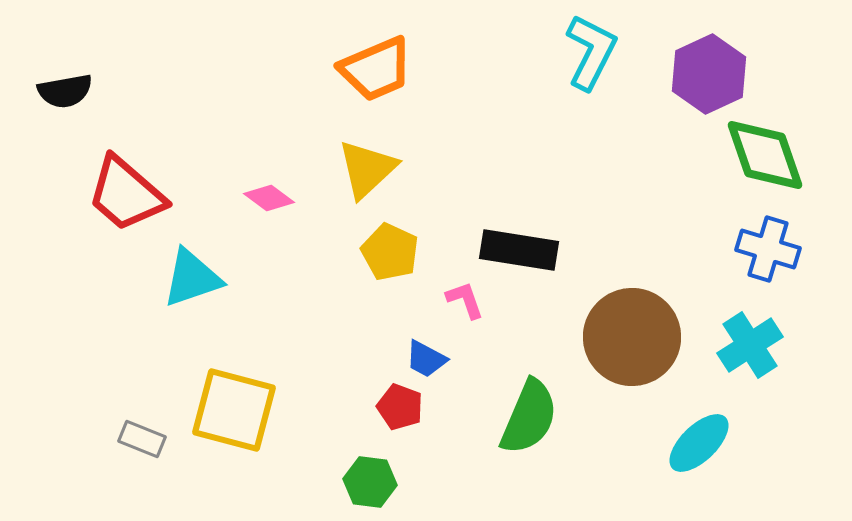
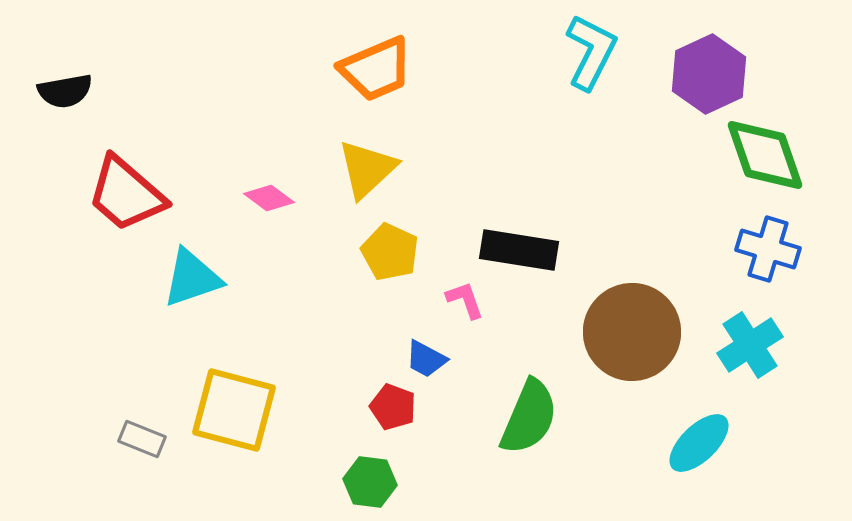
brown circle: moved 5 px up
red pentagon: moved 7 px left
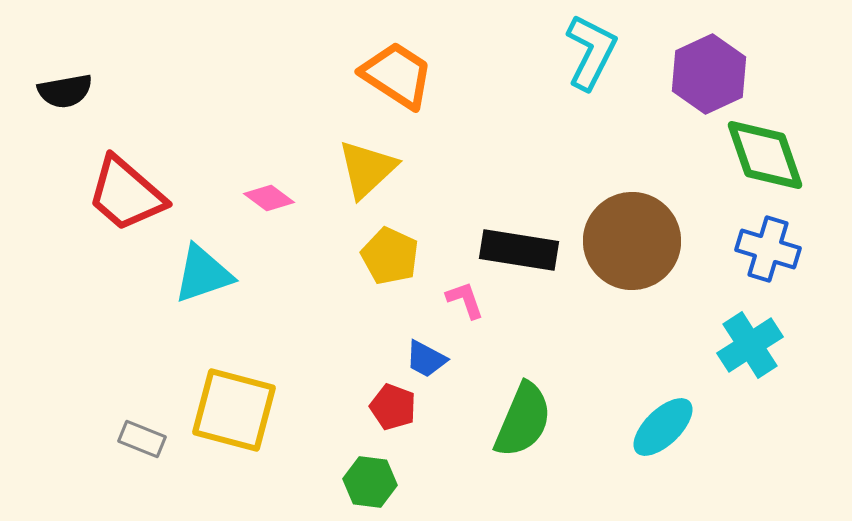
orange trapezoid: moved 21 px right, 6 px down; rotated 124 degrees counterclockwise
yellow pentagon: moved 4 px down
cyan triangle: moved 11 px right, 4 px up
brown circle: moved 91 px up
green semicircle: moved 6 px left, 3 px down
cyan ellipse: moved 36 px left, 16 px up
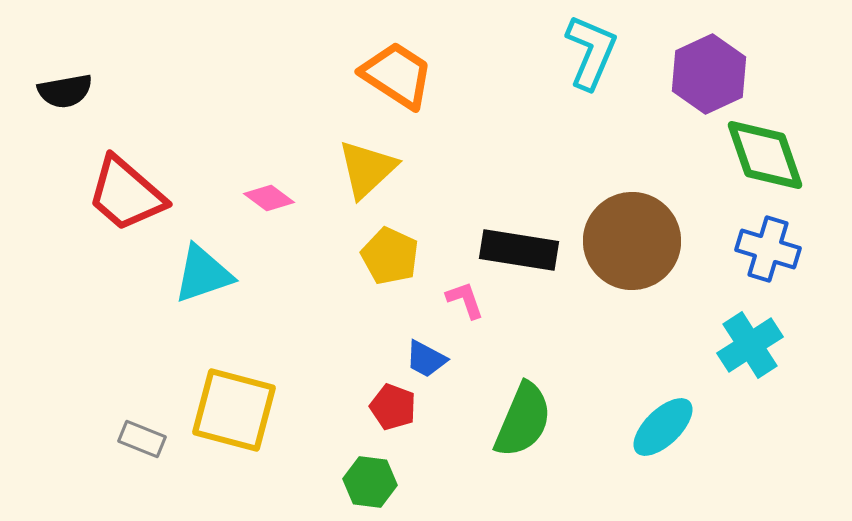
cyan L-shape: rotated 4 degrees counterclockwise
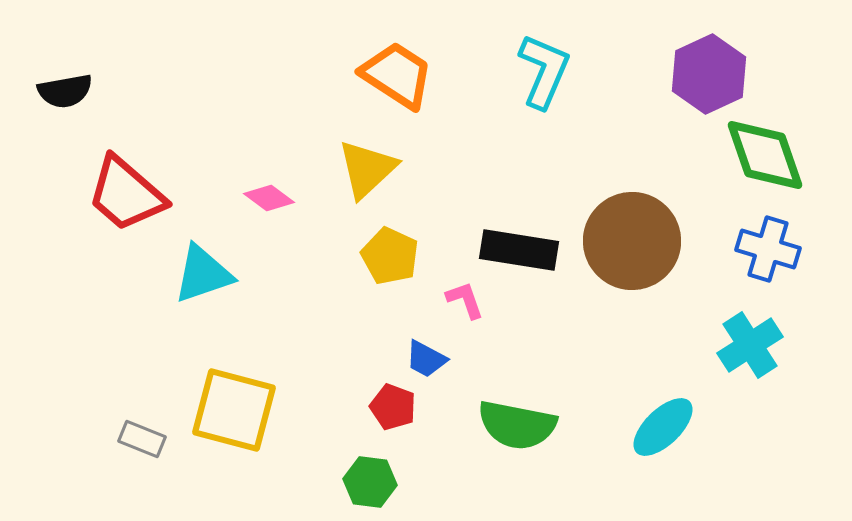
cyan L-shape: moved 47 px left, 19 px down
green semicircle: moved 6 px left, 5 px down; rotated 78 degrees clockwise
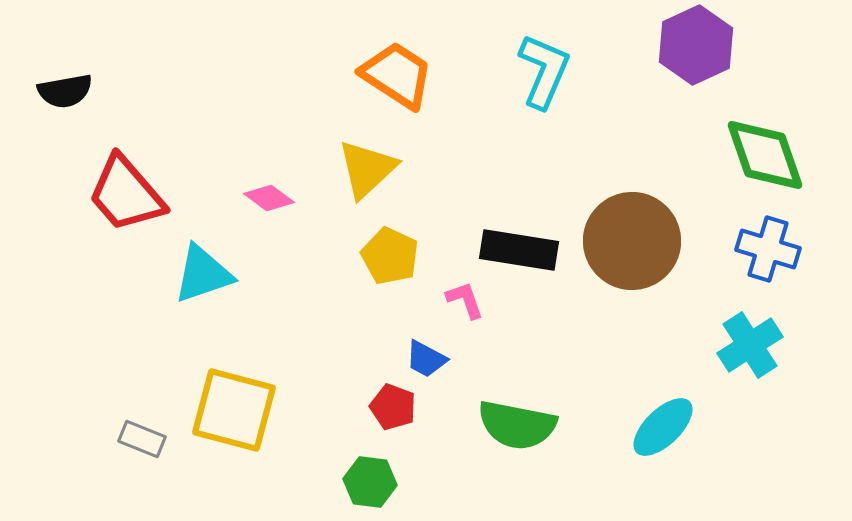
purple hexagon: moved 13 px left, 29 px up
red trapezoid: rotated 8 degrees clockwise
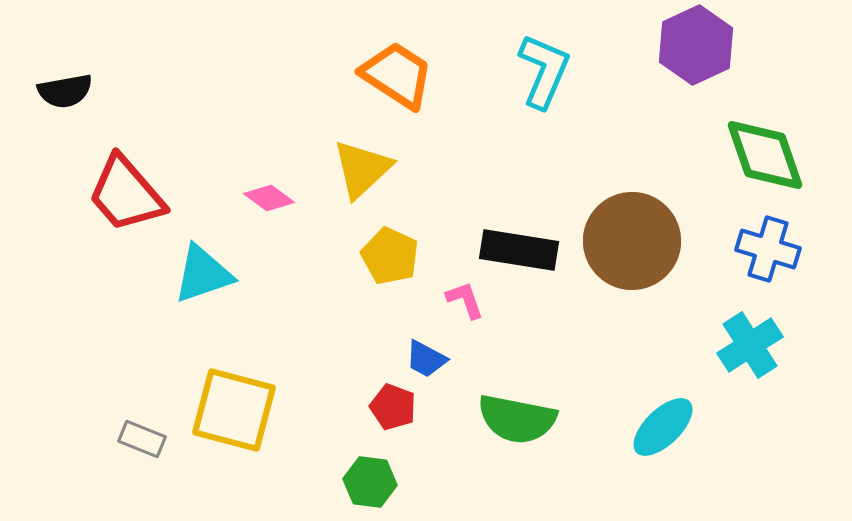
yellow triangle: moved 5 px left
green semicircle: moved 6 px up
